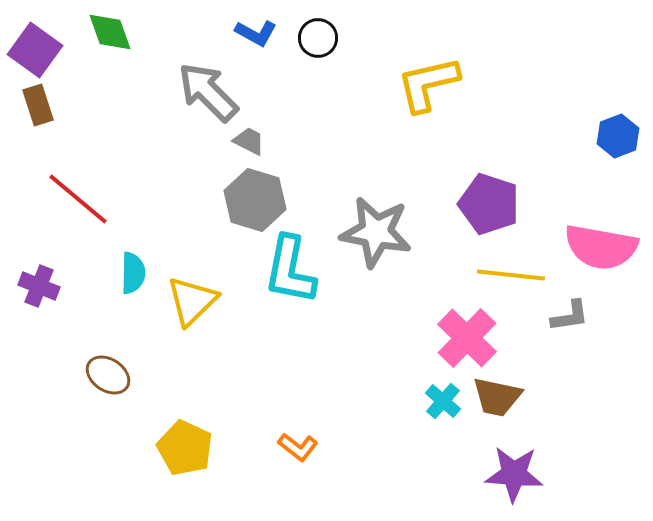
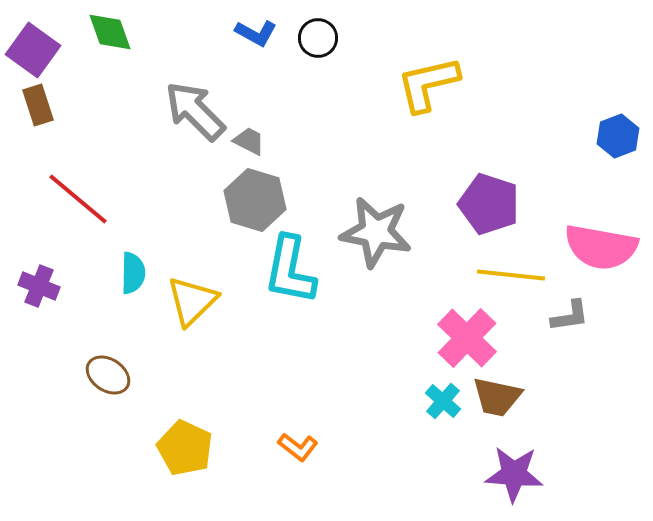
purple square: moved 2 px left
gray arrow: moved 13 px left, 19 px down
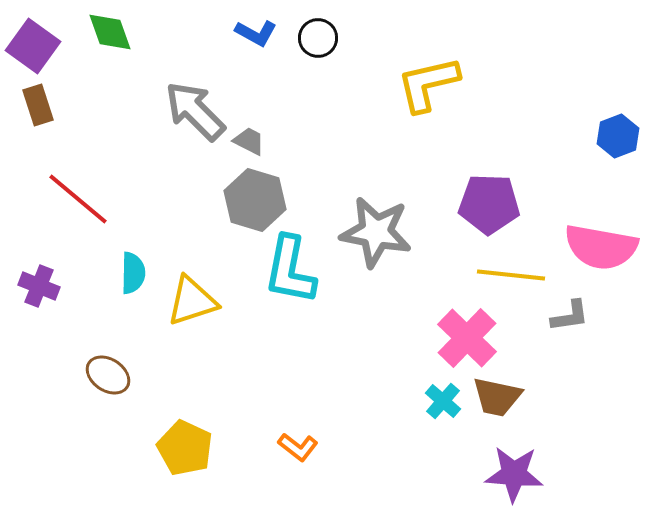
purple square: moved 4 px up
purple pentagon: rotated 16 degrees counterclockwise
yellow triangle: rotated 26 degrees clockwise
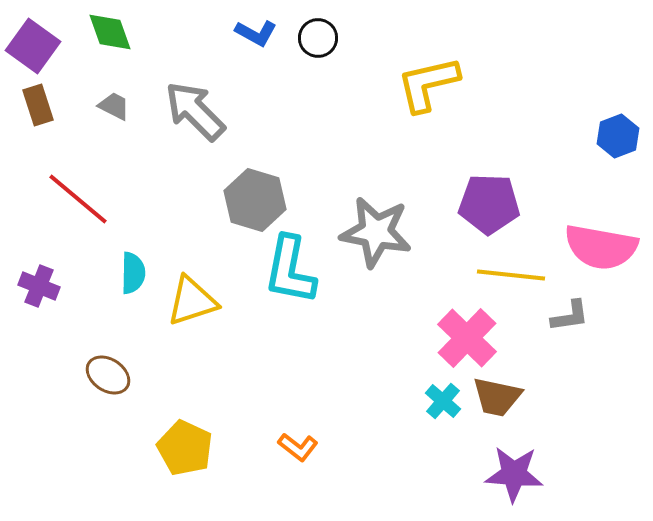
gray trapezoid: moved 135 px left, 35 px up
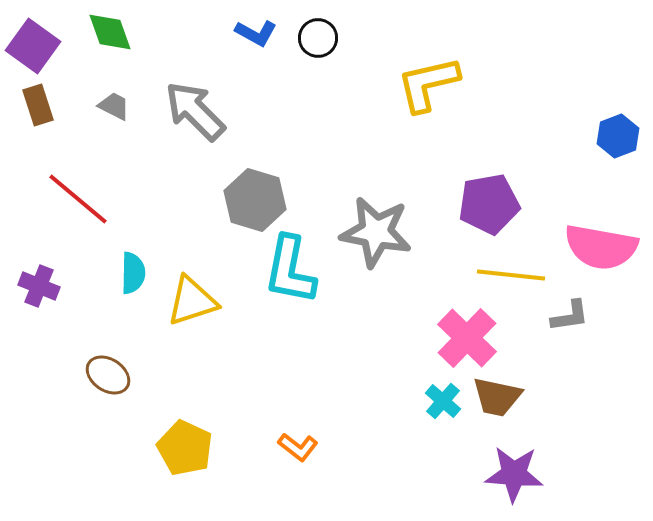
purple pentagon: rotated 12 degrees counterclockwise
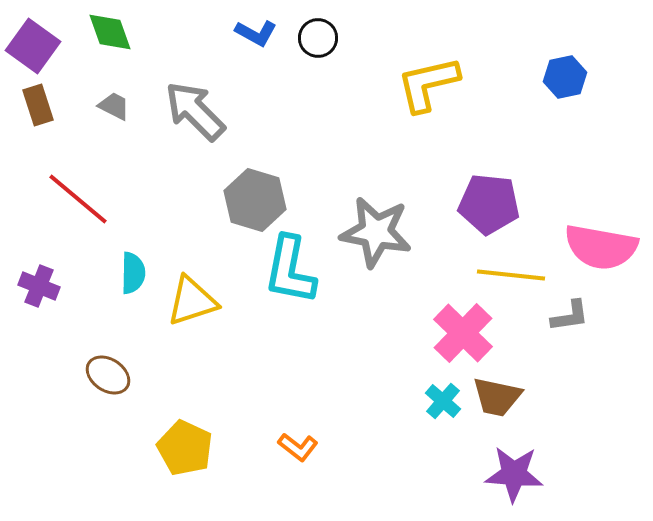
blue hexagon: moved 53 px left, 59 px up; rotated 9 degrees clockwise
purple pentagon: rotated 16 degrees clockwise
pink cross: moved 4 px left, 5 px up
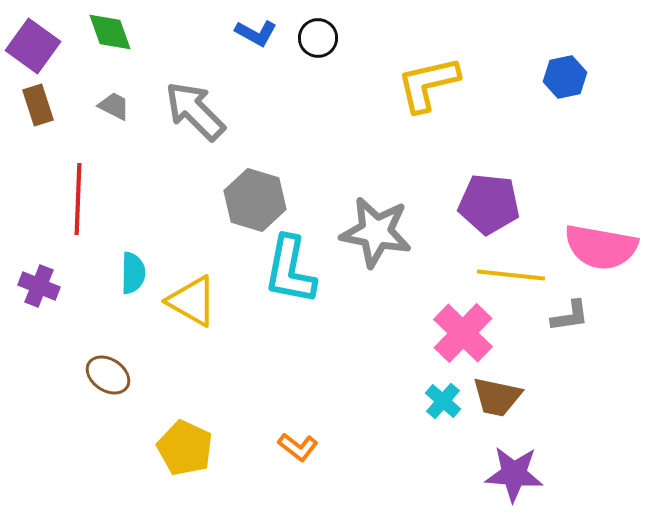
red line: rotated 52 degrees clockwise
yellow triangle: rotated 48 degrees clockwise
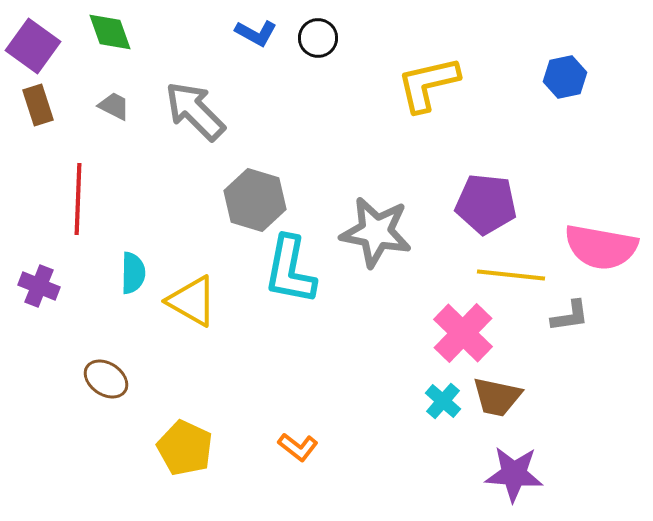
purple pentagon: moved 3 px left
brown ellipse: moved 2 px left, 4 px down
